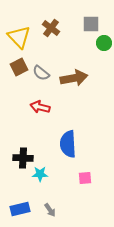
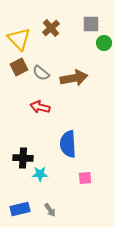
brown cross: rotated 12 degrees clockwise
yellow triangle: moved 2 px down
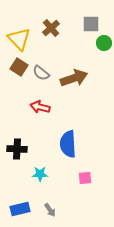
brown square: rotated 30 degrees counterclockwise
brown arrow: rotated 8 degrees counterclockwise
black cross: moved 6 px left, 9 px up
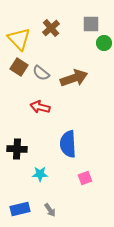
pink square: rotated 16 degrees counterclockwise
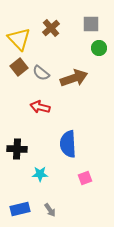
green circle: moved 5 px left, 5 px down
brown square: rotated 18 degrees clockwise
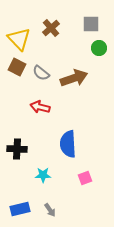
brown square: moved 2 px left; rotated 24 degrees counterclockwise
cyan star: moved 3 px right, 1 px down
